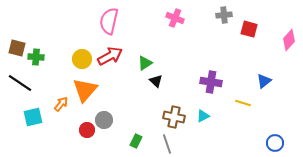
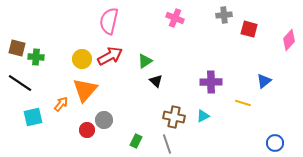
green triangle: moved 2 px up
purple cross: rotated 10 degrees counterclockwise
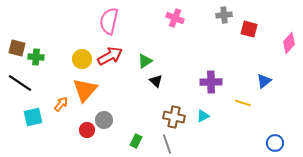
pink diamond: moved 3 px down
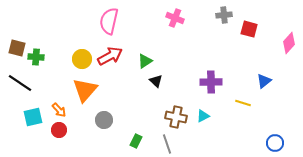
orange arrow: moved 2 px left, 6 px down; rotated 98 degrees clockwise
brown cross: moved 2 px right
red circle: moved 28 px left
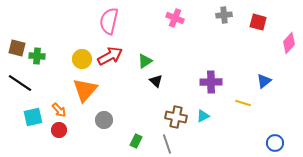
red square: moved 9 px right, 7 px up
green cross: moved 1 px right, 1 px up
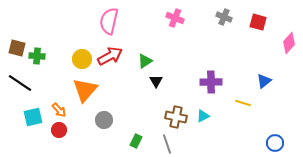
gray cross: moved 2 px down; rotated 28 degrees clockwise
black triangle: rotated 16 degrees clockwise
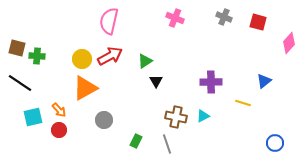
orange triangle: moved 2 px up; rotated 20 degrees clockwise
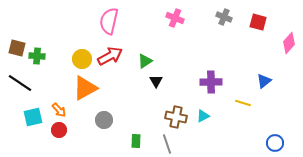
green rectangle: rotated 24 degrees counterclockwise
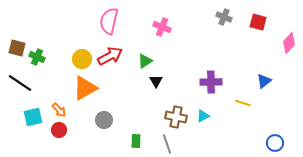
pink cross: moved 13 px left, 9 px down
green cross: moved 1 px down; rotated 21 degrees clockwise
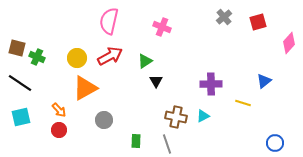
gray cross: rotated 28 degrees clockwise
red square: rotated 30 degrees counterclockwise
yellow circle: moved 5 px left, 1 px up
purple cross: moved 2 px down
cyan square: moved 12 px left
